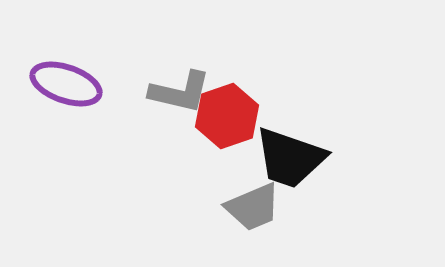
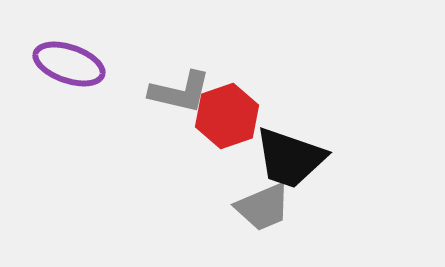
purple ellipse: moved 3 px right, 20 px up
gray trapezoid: moved 10 px right
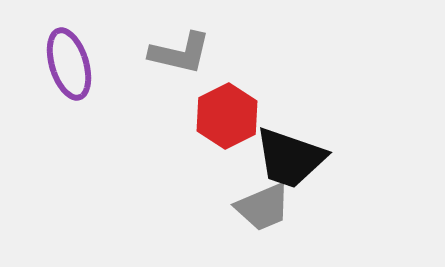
purple ellipse: rotated 54 degrees clockwise
gray L-shape: moved 39 px up
red hexagon: rotated 8 degrees counterclockwise
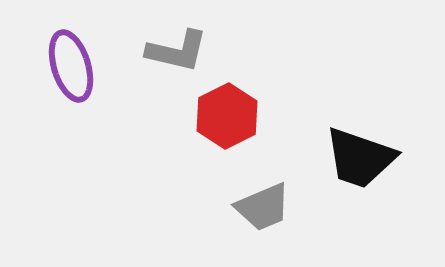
gray L-shape: moved 3 px left, 2 px up
purple ellipse: moved 2 px right, 2 px down
black trapezoid: moved 70 px right
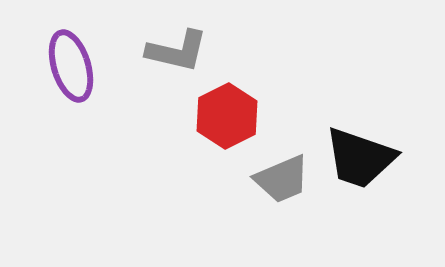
gray trapezoid: moved 19 px right, 28 px up
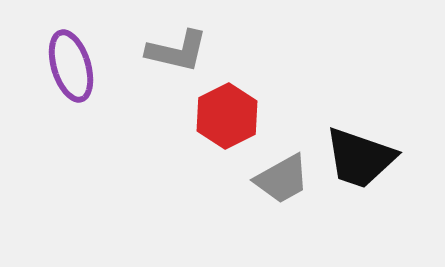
gray trapezoid: rotated 6 degrees counterclockwise
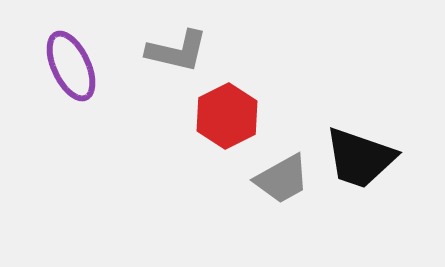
purple ellipse: rotated 8 degrees counterclockwise
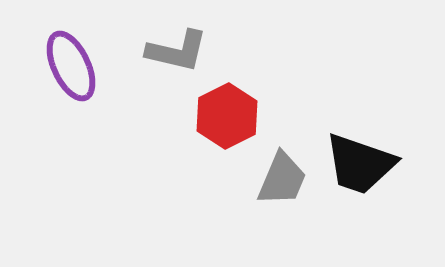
black trapezoid: moved 6 px down
gray trapezoid: rotated 38 degrees counterclockwise
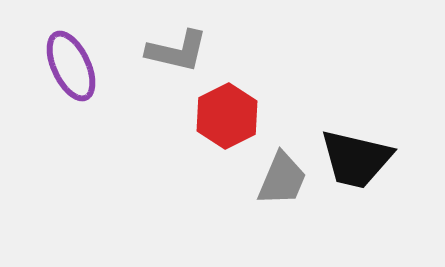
black trapezoid: moved 4 px left, 5 px up; rotated 6 degrees counterclockwise
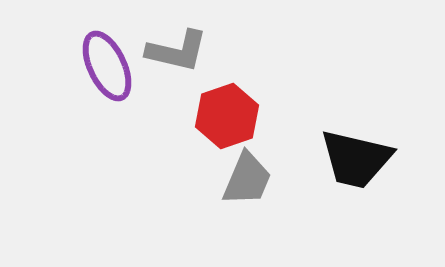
purple ellipse: moved 36 px right
red hexagon: rotated 8 degrees clockwise
gray trapezoid: moved 35 px left
